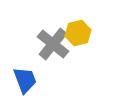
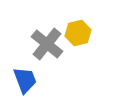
gray cross: moved 6 px left
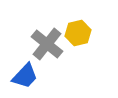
blue trapezoid: moved 4 px up; rotated 64 degrees clockwise
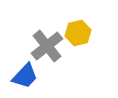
gray cross: moved 2 px down; rotated 12 degrees clockwise
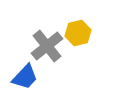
blue trapezoid: moved 1 px down
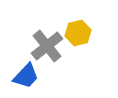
blue trapezoid: moved 1 px right, 1 px up
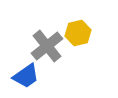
blue trapezoid: rotated 12 degrees clockwise
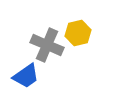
gray cross: moved 1 px up; rotated 28 degrees counterclockwise
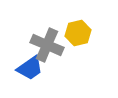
blue trapezoid: moved 4 px right, 8 px up
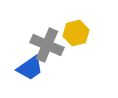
yellow hexagon: moved 2 px left
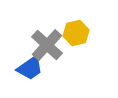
gray cross: rotated 20 degrees clockwise
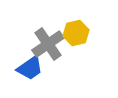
gray cross: moved 1 px right, 1 px up; rotated 12 degrees clockwise
